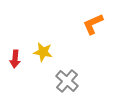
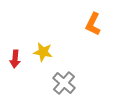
orange L-shape: rotated 40 degrees counterclockwise
gray cross: moved 3 px left, 2 px down
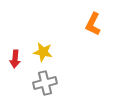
gray cross: moved 19 px left; rotated 35 degrees clockwise
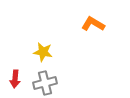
orange L-shape: rotated 95 degrees clockwise
red arrow: moved 20 px down
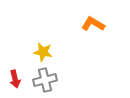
red arrow: rotated 18 degrees counterclockwise
gray cross: moved 3 px up
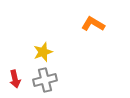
yellow star: rotated 30 degrees counterclockwise
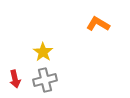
orange L-shape: moved 5 px right
yellow star: rotated 18 degrees counterclockwise
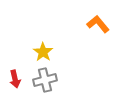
orange L-shape: rotated 20 degrees clockwise
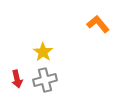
red arrow: moved 2 px right
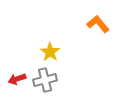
yellow star: moved 7 px right
red arrow: rotated 84 degrees clockwise
